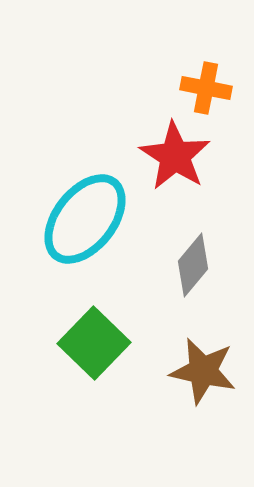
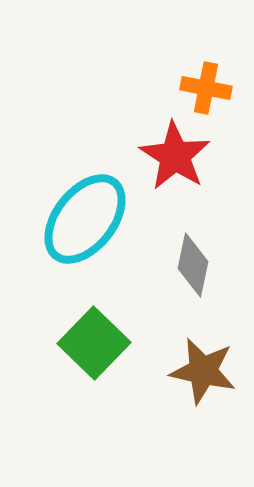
gray diamond: rotated 28 degrees counterclockwise
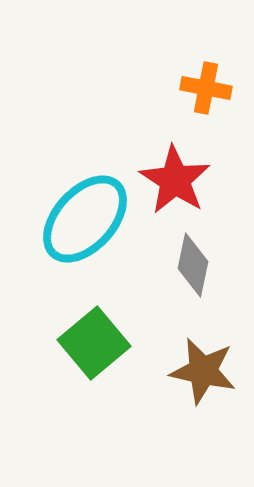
red star: moved 24 px down
cyan ellipse: rotated 4 degrees clockwise
green square: rotated 6 degrees clockwise
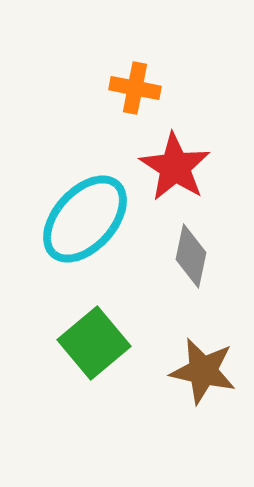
orange cross: moved 71 px left
red star: moved 13 px up
gray diamond: moved 2 px left, 9 px up
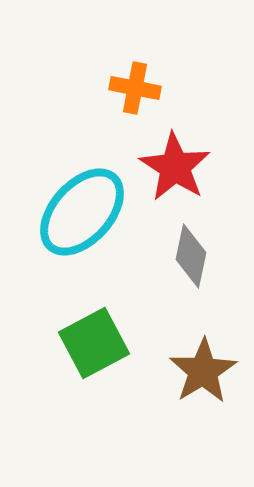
cyan ellipse: moved 3 px left, 7 px up
green square: rotated 12 degrees clockwise
brown star: rotated 28 degrees clockwise
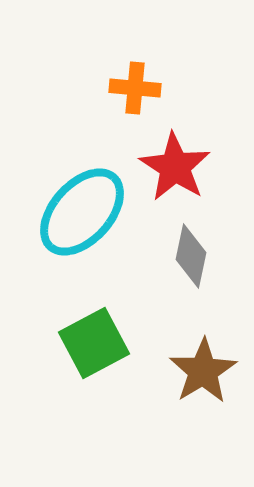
orange cross: rotated 6 degrees counterclockwise
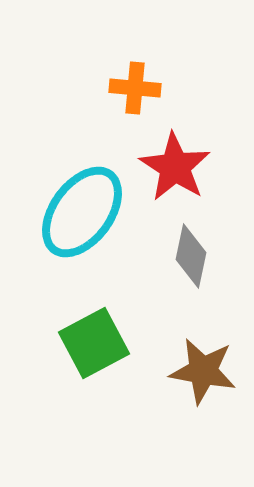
cyan ellipse: rotated 6 degrees counterclockwise
brown star: rotated 30 degrees counterclockwise
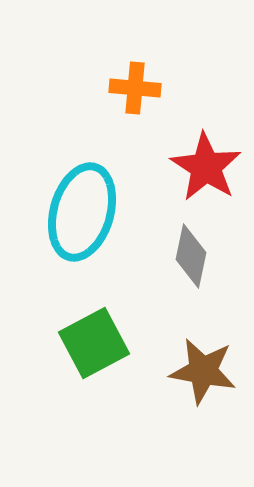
red star: moved 31 px right
cyan ellipse: rotated 20 degrees counterclockwise
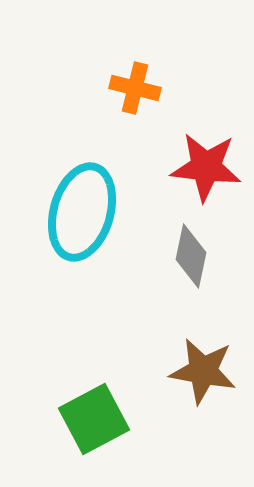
orange cross: rotated 9 degrees clockwise
red star: rotated 26 degrees counterclockwise
green square: moved 76 px down
